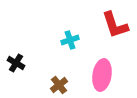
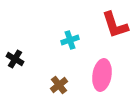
black cross: moved 1 px left, 4 px up
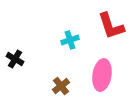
red L-shape: moved 4 px left, 1 px down
brown cross: moved 2 px right, 1 px down
